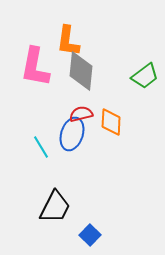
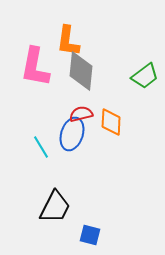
blue square: rotated 30 degrees counterclockwise
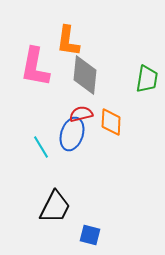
gray diamond: moved 4 px right, 4 px down
green trapezoid: moved 2 px right, 3 px down; rotated 44 degrees counterclockwise
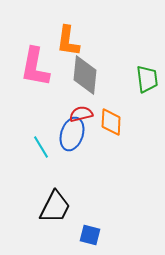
green trapezoid: rotated 16 degrees counterclockwise
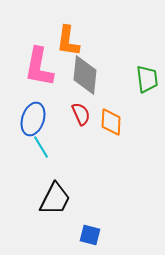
pink L-shape: moved 4 px right
red semicircle: rotated 80 degrees clockwise
blue ellipse: moved 39 px left, 15 px up
black trapezoid: moved 8 px up
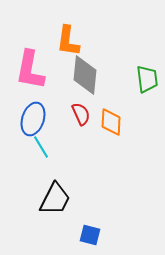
pink L-shape: moved 9 px left, 3 px down
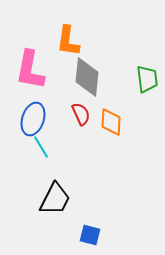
gray diamond: moved 2 px right, 2 px down
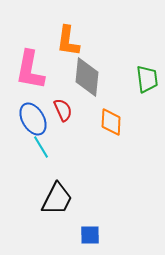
red semicircle: moved 18 px left, 4 px up
blue ellipse: rotated 48 degrees counterclockwise
black trapezoid: moved 2 px right
blue square: rotated 15 degrees counterclockwise
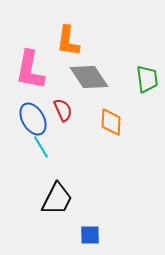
gray diamond: moved 2 px right; rotated 39 degrees counterclockwise
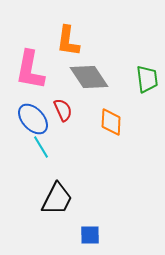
blue ellipse: rotated 12 degrees counterclockwise
